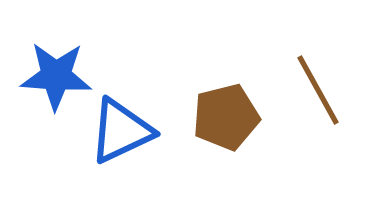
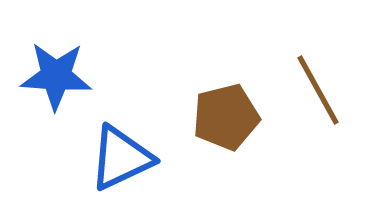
blue triangle: moved 27 px down
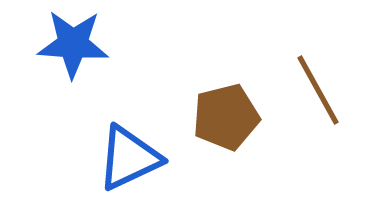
blue star: moved 17 px right, 32 px up
blue triangle: moved 8 px right
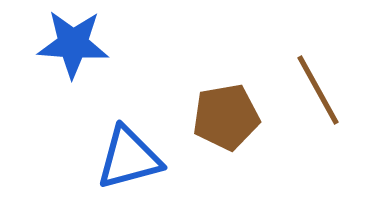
brown pentagon: rotated 4 degrees clockwise
blue triangle: rotated 10 degrees clockwise
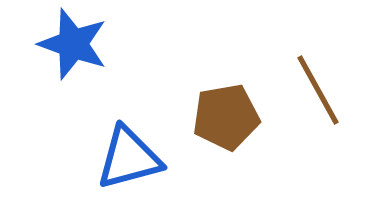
blue star: rotated 16 degrees clockwise
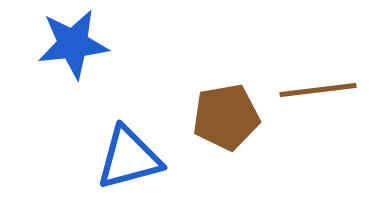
blue star: rotated 26 degrees counterclockwise
brown line: rotated 68 degrees counterclockwise
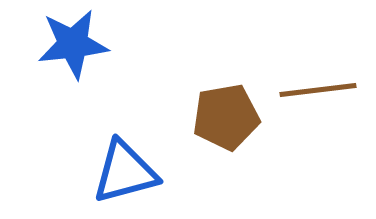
blue triangle: moved 4 px left, 14 px down
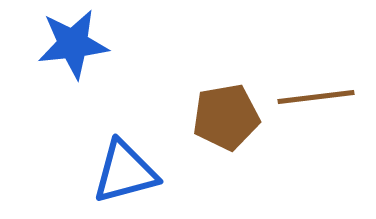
brown line: moved 2 px left, 7 px down
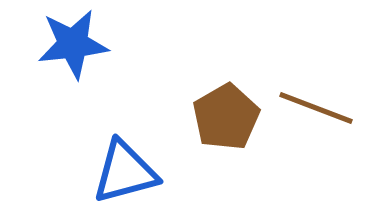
brown line: moved 11 px down; rotated 28 degrees clockwise
brown pentagon: rotated 20 degrees counterclockwise
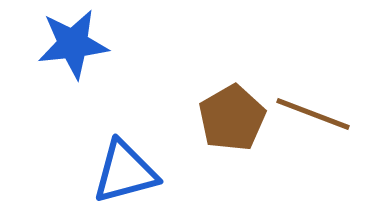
brown line: moved 3 px left, 6 px down
brown pentagon: moved 6 px right, 1 px down
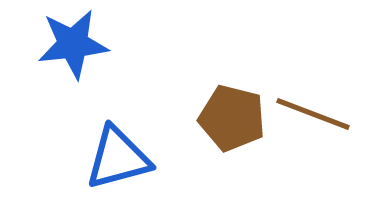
brown pentagon: rotated 28 degrees counterclockwise
blue triangle: moved 7 px left, 14 px up
